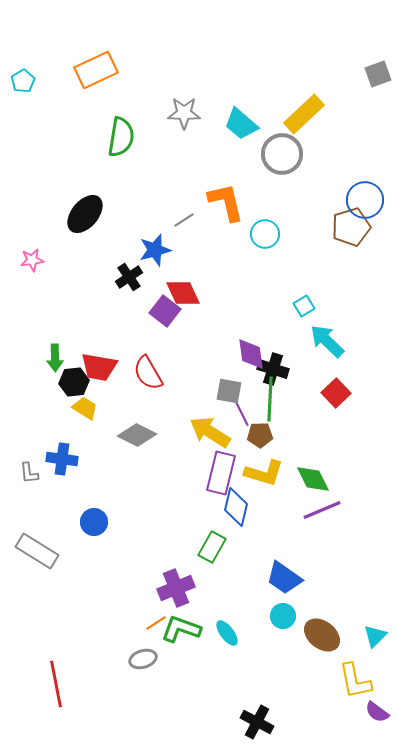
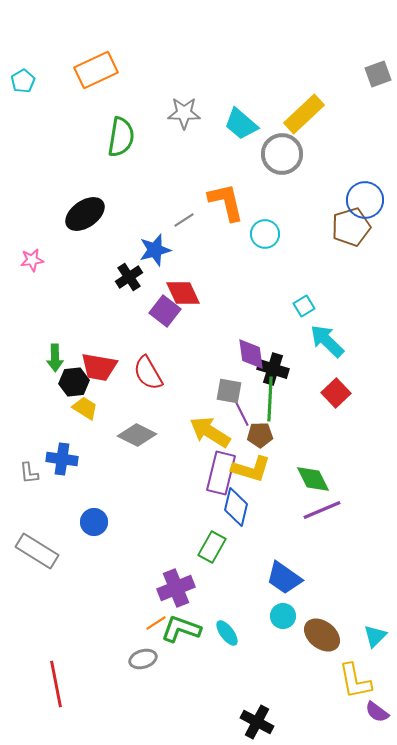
black ellipse at (85, 214): rotated 15 degrees clockwise
yellow L-shape at (264, 473): moved 13 px left, 4 px up
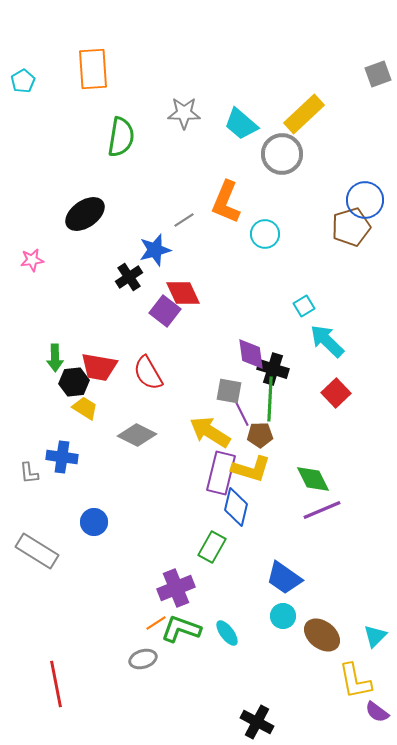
orange rectangle at (96, 70): moved 3 px left, 1 px up; rotated 69 degrees counterclockwise
orange L-shape at (226, 202): rotated 144 degrees counterclockwise
blue cross at (62, 459): moved 2 px up
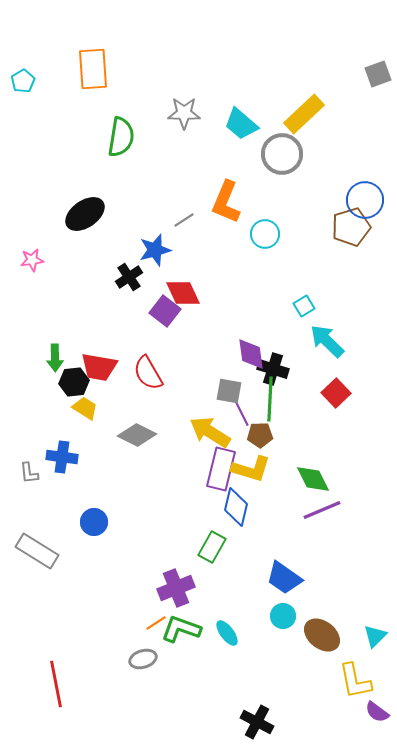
purple rectangle at (221, 473): moved 4 px up
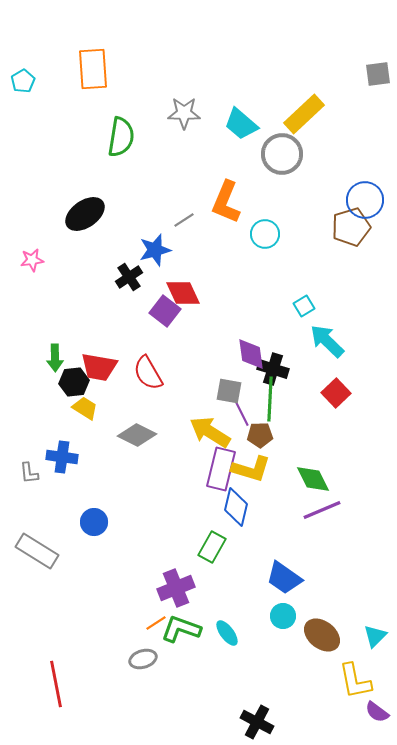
gray square at (378, 74): rotated 12 degrees clockwise
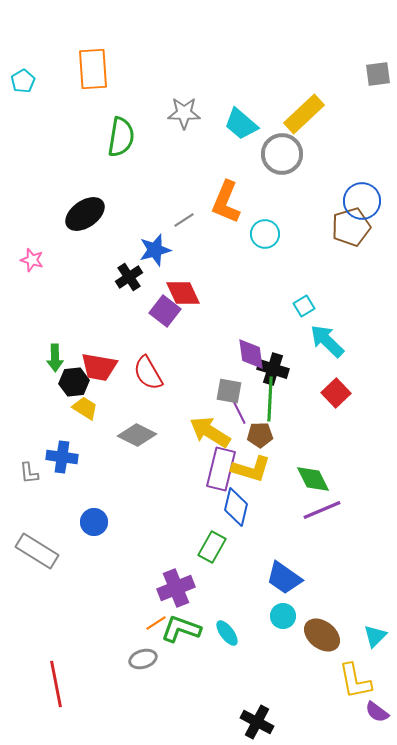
blue circle at (365, 200): moved 3 px left, 1 px down
pink star at (32, 260): rotated 25 degrees clockwise
purple line at (242, 414): moved 3 px left, 2 px up
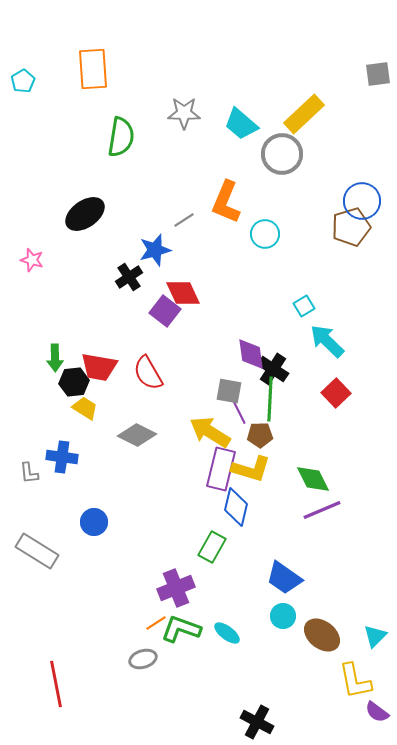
black cross at (273, 369): rotated 16 degrees clockwise
cyan ellipse at (227, 633): rotated 16 degrees counterclockwise
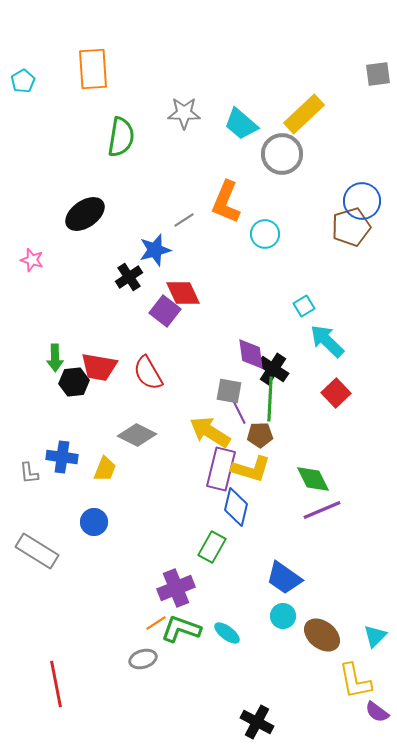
yellow trapezoid at (85, 408): moved 20 px right, 61 px down; rotated 80 degrees clockwise
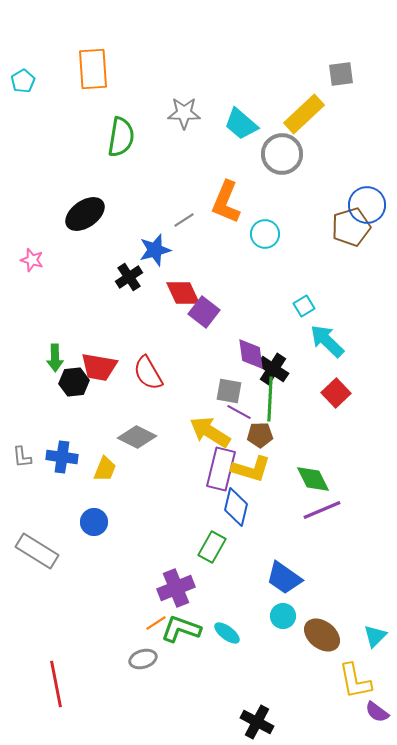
gray square at (378, 74): moved 37 px left
blue circle at (362, 201): moved 5 px right, 4 px down
purple square at (165, 311): moved 39 px right, 1 px down
purple line at (239, 412): rotated 35 degrees counterclockwise
gray diamond at (137, 435): moved 2 px down
gray L-shape at (29, 473): moved 7 px left, 16 px up
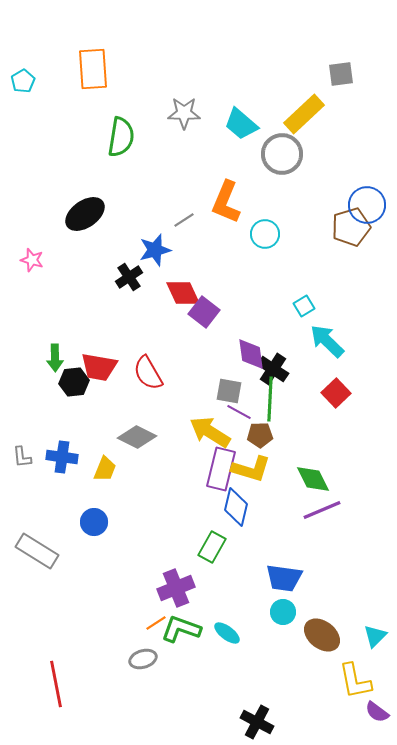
blue trapezoid at (284, 578): rotated 27 degrees counterclockwise
cyan circle at (283, 616): moved 4 px up
